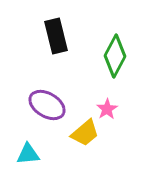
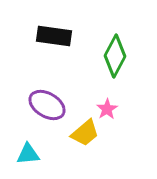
black rectangle: moved 2 px left; rotated 68 degrees counterclockwise
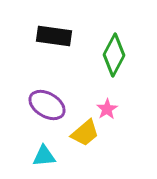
green diamond: moved 1 px left, 1 px up
cyan triangle: moved 16 px right, 2 px down
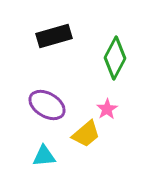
black rectangle: rotated 24 degrees counterclockwise
green diamond: moved 1 px right, 3 px down
yellow trapezoid: moved 1 px right, 1 px down
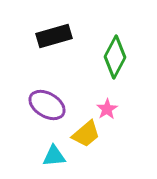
green diamond: moved 1 px up
cyan triangle: moved 10 px right
